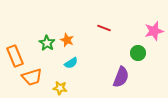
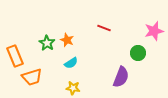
yellow star: moved 13 px right
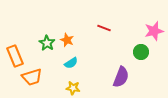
green circle: moved 3 px right, 1 px up
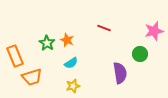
green circle: moved 1 px left, 2 px down
purple semicircle: moved 1 px left, 4 px up; rotated 30 degrees counterclockwise
yellow star: moved 2 px up; rotated 24 degrees counterclockwise
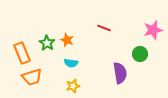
pink star: moved 1 px left, 1 px up
orange rectangle: moved 7 px right, 3 px up
cyan semicircle: rotated 40 degrees clockwise
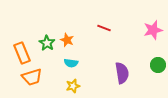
green circle: moved 18 px right, 11 px down
purple semicircle: moved 2 px right
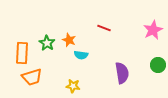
pink star: rotated 12 degrees counterclockwise
orange star: moved 2 px right
orange rectangle: rotated 25 degrees clockwise
cyan semicircle: moved 10 px right, 8 px up
yellow star: rotated 24 degrees clockwise
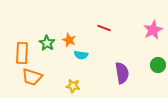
orange trapezoid: rotated 35 degrees clockwise
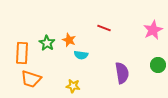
orange trapezoid: moved 1 px left, 2 px down
